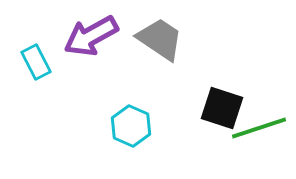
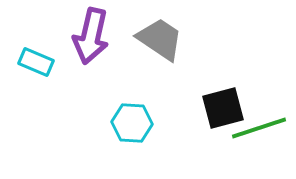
purple arrow: rotated 48 degrees counterclockwise
cyan rectangle: rotated 40 degrees counterclockwise
black square: moved 1 px right; rotated 33 degrees counterclockwise
cyan hexagon: moved 1 px right, 3 px up; rotated 21 degrees counterclockwise
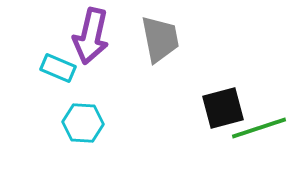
gray trapezoid: rotated 45 degrees clockwise
cyan rectangle: moved 22 px right, 6 px down
cyan hexagon: moved 49 px left
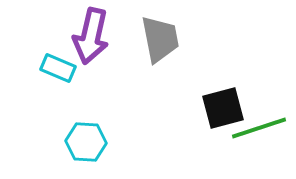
cyan hexagon: moved 3 px right, 19 px down
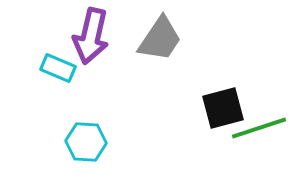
gray trapezoid: rotated 45 degrees clockwise
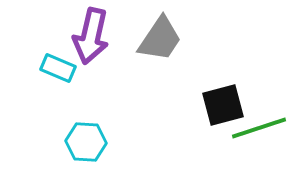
black square: moved 3 px up
